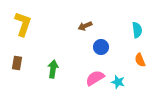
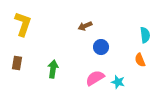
cyan semicircle: moved 8 px right, 5 px down
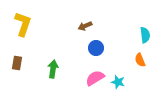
blue circle: moved 5 px left, 1 px down
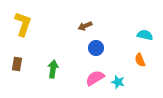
cyan semicircle: rotated 70 degrees counterclockwise
brown rectangle: moved 1 px down
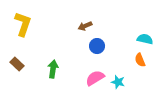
cyan semicircle: moved 4 px down
blue circle: moved 1 px right, 2 px up
brown rectangle: rotated 56 degrees counterclockwise
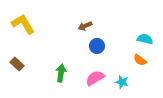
yellow L-shape: rotated 50 degrees counterclockwise
orange semicircle: rotated 32 degrees counterclockwise
green arrow: moved 8 px right, 4 px down
cyan star: moved 4 px right
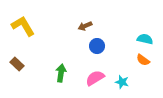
yellow L-shape: moved 2 px down
orange semicircle: moved 3 px right
